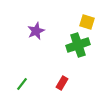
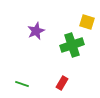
green cross: moved 6 px left
green line: rotated 72 degrees clockwise
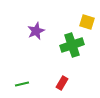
green line: rotated 32 degrees counterclockwise
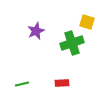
green cross: moved 2 px up
red rectangle: rotated 56 degrees clockwise
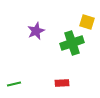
green line: moved 8 px left
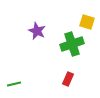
purple star: moved 1 px right; rotated 24 degrees counterclockwise
green cross: moved 1 px down
red rectangle: moved 6 px right, 4 px up; rotated 64 degrees counterclockwise
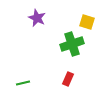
purple star: moved 13 px up
green line: moved 9 px right, 1 px up
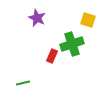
yellow square: moved 1 px right, 2 px up
red rectangle: moved 16 px left, 23 px up
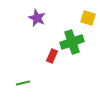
yellow square: moved 2 px up
green cross: moved 2 px up
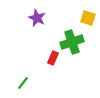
red rectangle: moved 1 px right, 2 px down
green line: rotated 40 degrees counterclockwise
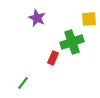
yellow square: moved 1 px right, 1 px down; rotated 21 degrees counterclockwise
